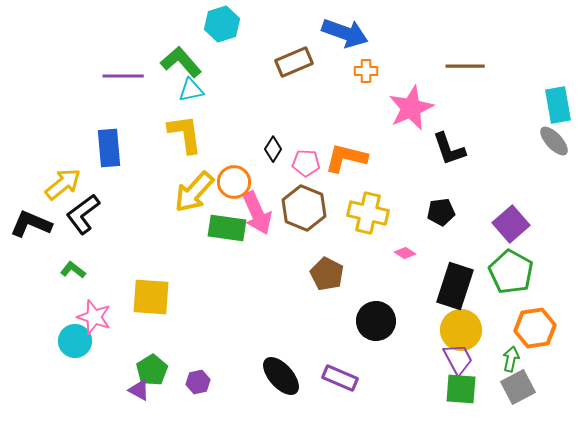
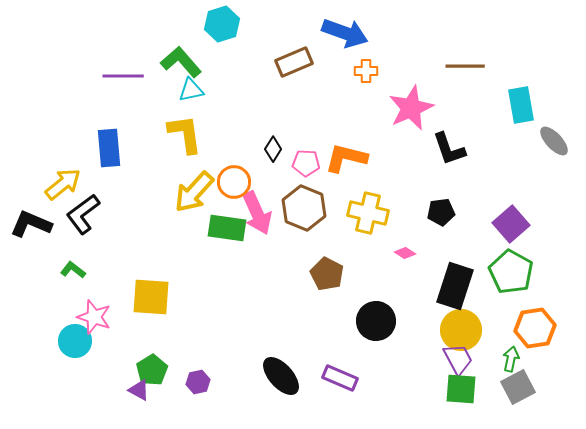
cyan rectangle at (558, 105): moved 37 px left
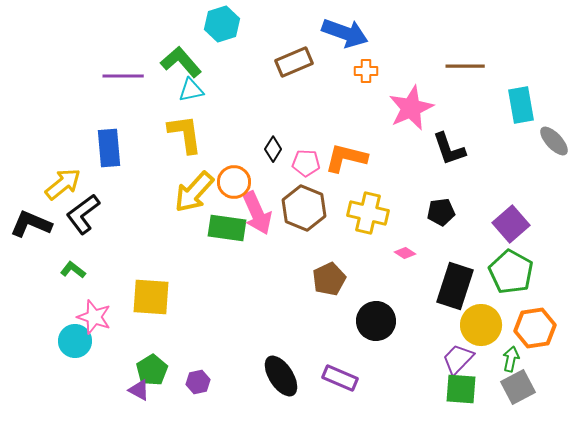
brown pentagon at (327, 274): moved 2 px right, 5 px down; rotated 20 degrees clockwise
yellow circle at (461, 330): moved 20 px right, 5 px up
purple trapezoid at (458, 359): rotated 108 degrees counterclockwise
black ellipse at (281, 376): rotated 9 degrees clockwise
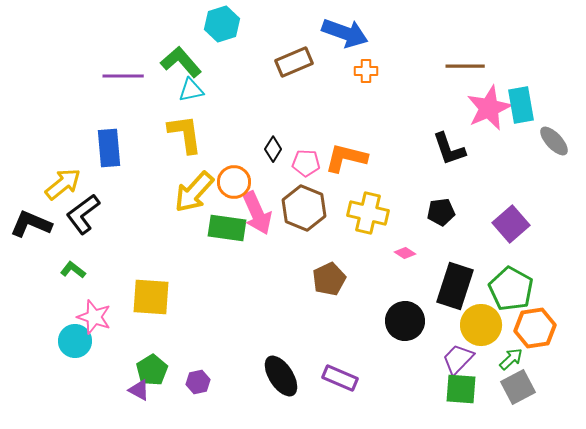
pink star at (411, 108): moved 78 px right
green pentagon at (511, 272): moved 17 px down
black circle at (376, 321): moved 29 px right
green arrow at (511, 359): rotated 35 degrees clockwise
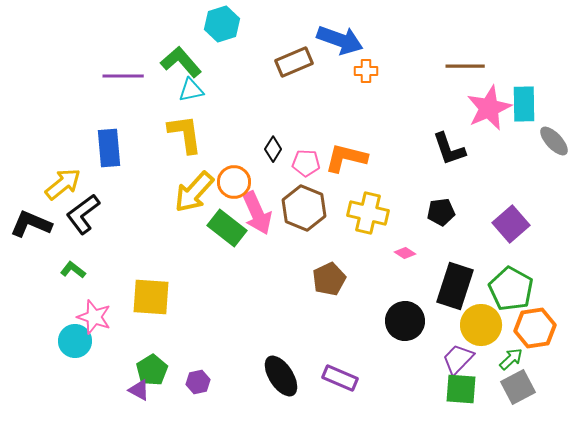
blue arrow at (345, 33): moved 5 px left, 7 px down
cyan rectangle at (521, 105): moved 3 px right, 1 px up; rotated 9 degrees clockwise
green rectangle at (227, 228): rotated 30 degrees clockwise
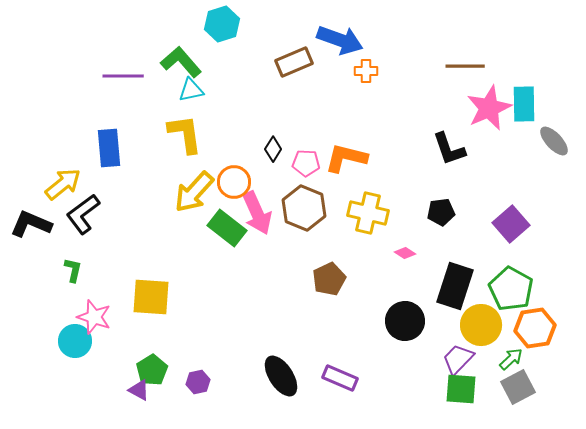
green L-shape at (73, 270): rotated 65 degrees clockwise
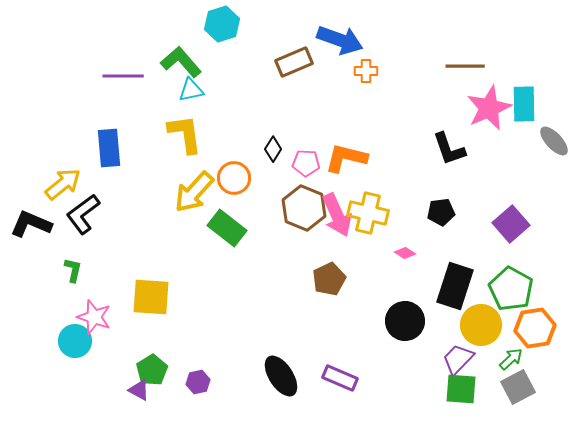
orange circle at (234, 182): moved 4 px up
pink arrow at (257, 213): moved 80 px right, 2 px down
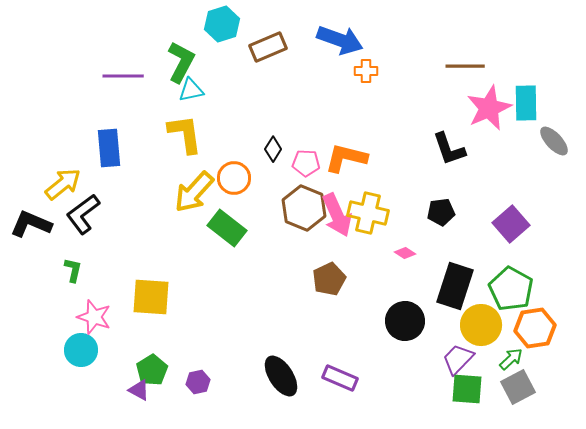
green L-shape at (181, 62): rotated 69 degrees clockwise
brown rectangle at (294, 62): moved 26 px left, 15 px up
cyan rectangle at (524, 104): moved 2 px right, 1 px up
cyan circle at (75, 341): moved 6 px right, 9 px down
green square at (461, 389): moved 6 px right
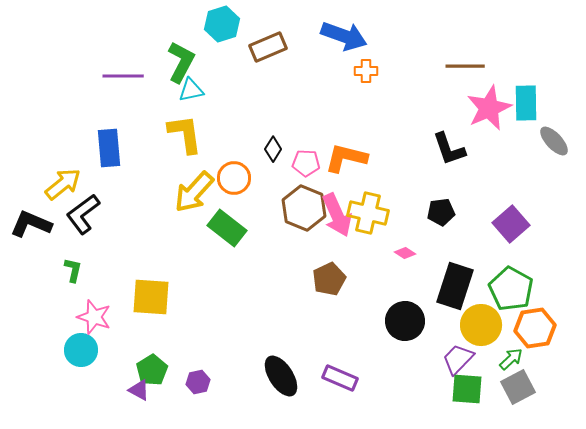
blue arrow at (340, 40): moved 4 px right, 4 px up
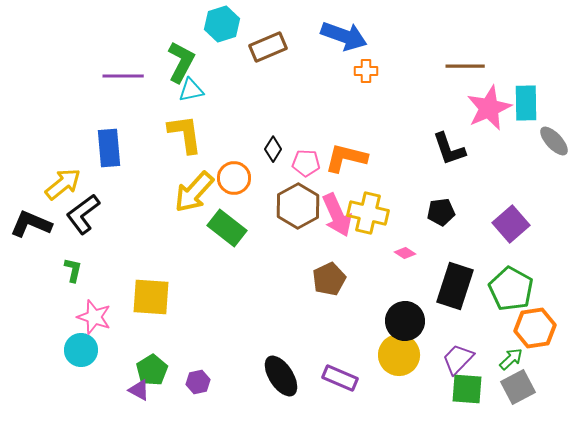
brown hexagon at (304, 208): moved 6 px left, 2 px up; rotated 9 degrees clockwise
yellow circle at (481, 325): moved 82 px left, 30 px down
